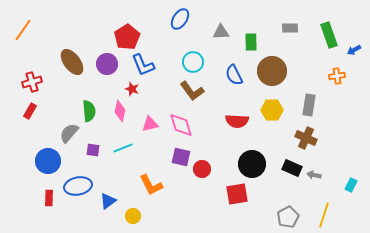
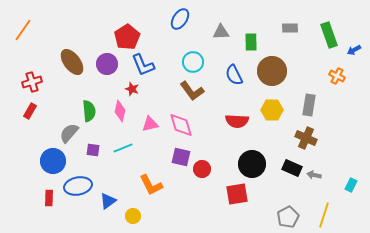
orange cross at (337, 76): rotated 35 degrees clockwise
blue circle at (48, 161): moved 5 px right
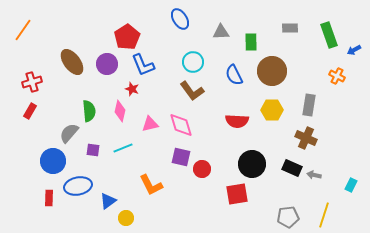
blue ellipse at (180, 19): rotated 65 degrees counterclockwise
yellow circle at (133, 216): moved 7 px left, 2 px down
gray pentagon at (288, 217): rotated 20 degrees clockwise
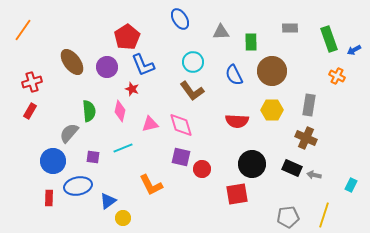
green rectangle at (329, 35): moved 4 px down
purple circle at (107, 64): moved 3 px down
purple square at (93, 150): moved 7 px down
yellow circle at (126, 218): moved 3 px left
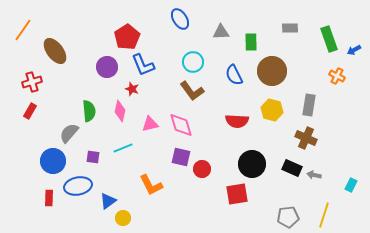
brown ellipse at (72, 62): moved 17 px left, 11 px up
yellow hexagon at (272, 110): rotated 15 degrees clockwise
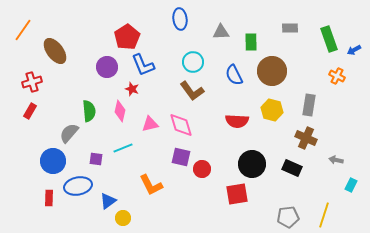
blue ellipse at (180, 19): rotated 25 degrees clockwise
purple square at (93, 157): moved 3 px right, 2 px down
gray arrow at (314, 175): moved 22 px right, 15 px up
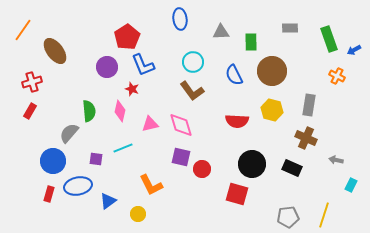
red square at (237, 194): rotated 25 degrees clockwise
red rectangle at (49, 198): moved 4 px up; rotated 14 degrees clockwise
yellow circle at (123, 218): moved 15 px right, 4 px up
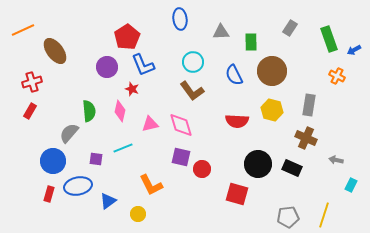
gray rectangle at (290, 28): rotated 56 degrees counterclockwise
orange line at (23, 30): rotated 30 degrees clockwise
black circle at (252, 164): moved 6 px right
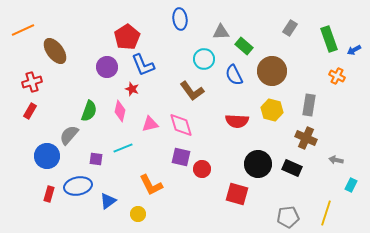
green rectangle at (251, 42): moved 7 px left, 4 px down; rotated 48 degrees counterclockwise
cyan circle at (193, 62): moved 11 px right, 3 px up
green semicircle at (89, 111): rotated 25 degrees clockwise
gray semicircle at (69, 133): moved 2 px down
blue circle at (53, 161): moved 6 px left, 5 px up
yellow line at (324, 215): moved 2 px right, 2 px up
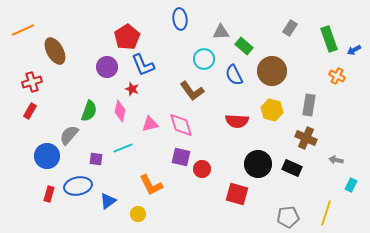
brown ellipse at (55, 51): rotated 8 degrees clockwise
